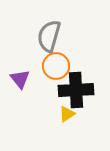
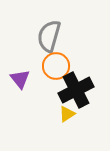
black cross: rotated 24 degrees counterclockwise
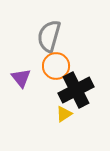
purple triangle: moved 1 px right, 1 px up
yellow triangle: moved 3 px left
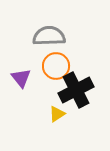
gray semicircle: rotated 72 degrees clockwise
yellow triangle: moved 7 px left
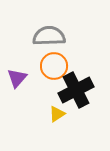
orange circle: moved 2 px left
purple triangle: moved 4 px left; rotated 20 degrees clockwise
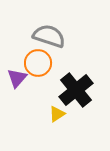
gray semicircle: rotated 20 degrees clockwise
orange circle: moved 16 px left, 3 px up
black cross: rotated 12 degrees counterclockwise
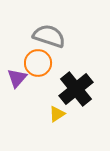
black cross: moved 1 px up
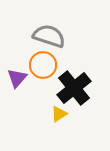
orange circle: moved 5 px right, 2 px down
black cross: moved 2 px left, 1 px up
yellow triangle: moved 2 px right
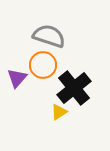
yellow triangle: moved 2 px up
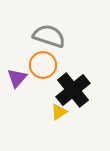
black cross: moved 1 px left, 2 px down
